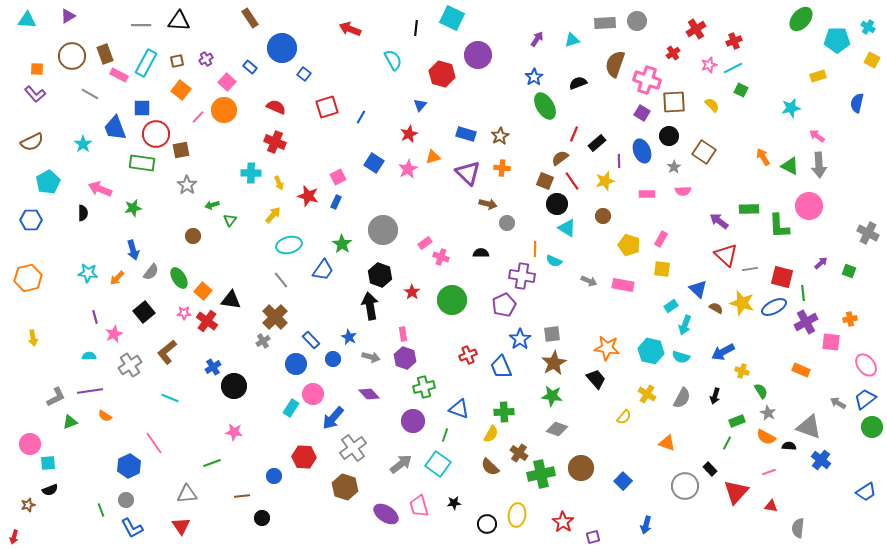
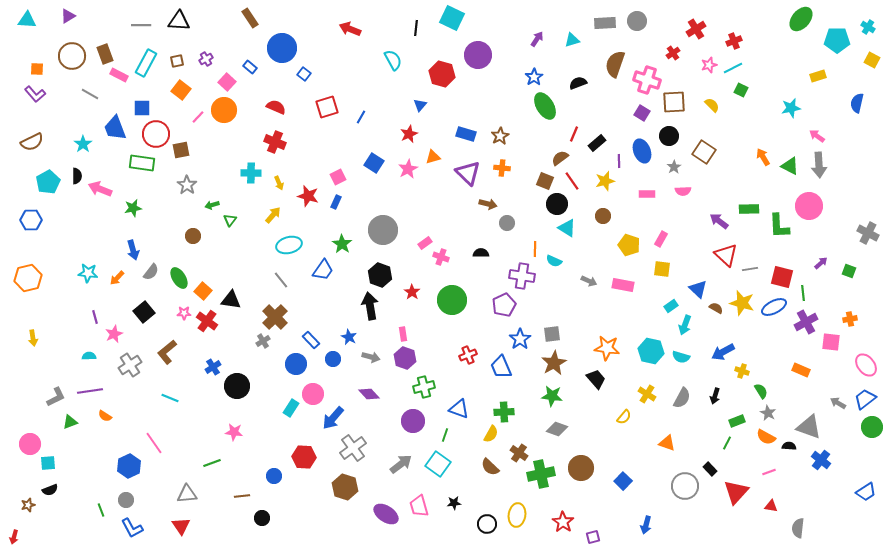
black semicircle at (83, 213): moved 6 px left, 37 px up
black circle at (234, 386): moved 3 px right
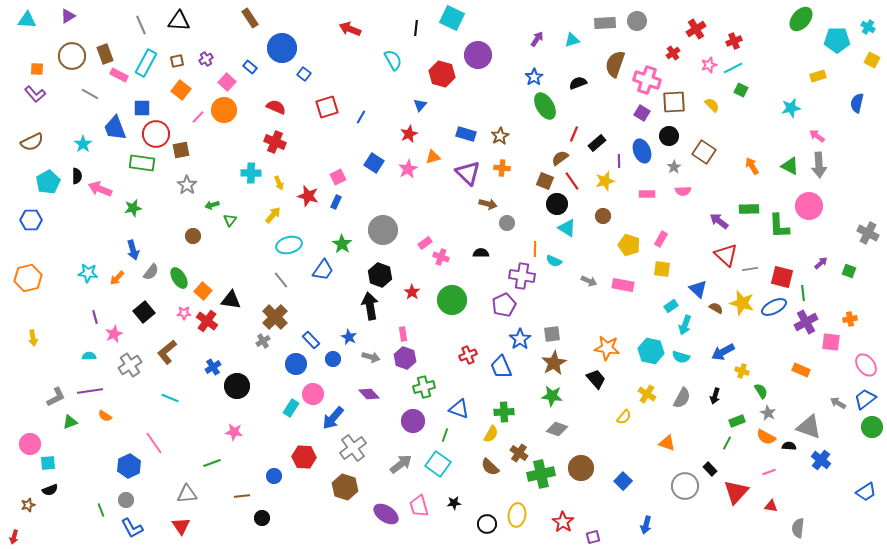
gray line at (141, 25): rotated 66 degrees clockwise
orange arrow at (763, 157): moved 11 px left, 9 px down
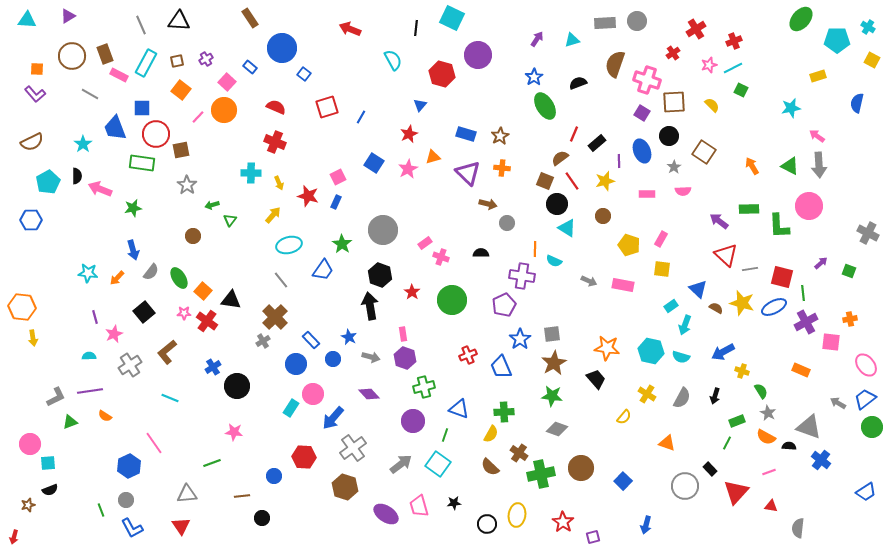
orange hexagon at (28, 278): moved 6 px left, 29 px down; rotated 20 degrees clockwise
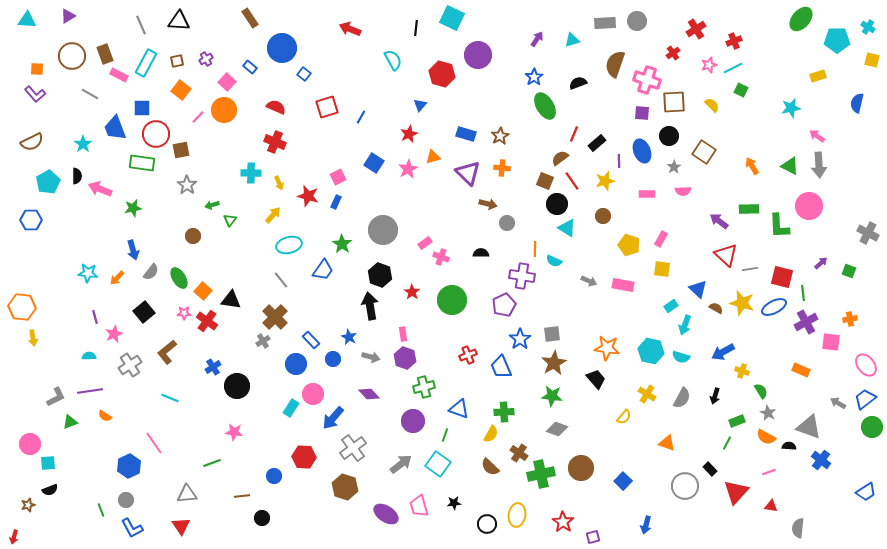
yellow square at (872, 60): rotated 14 degrees counterclockwise
purple square at (642, 113): rotated 28 degrees counterclockwise
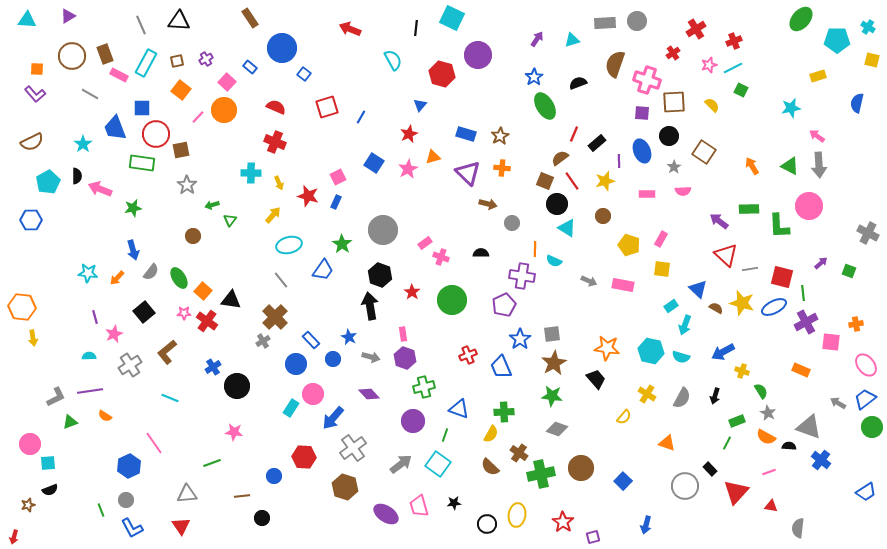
gray circle at (507, 223): moved 5 px right
orange cross at (850, 319): moved 6 px right, 5 px down
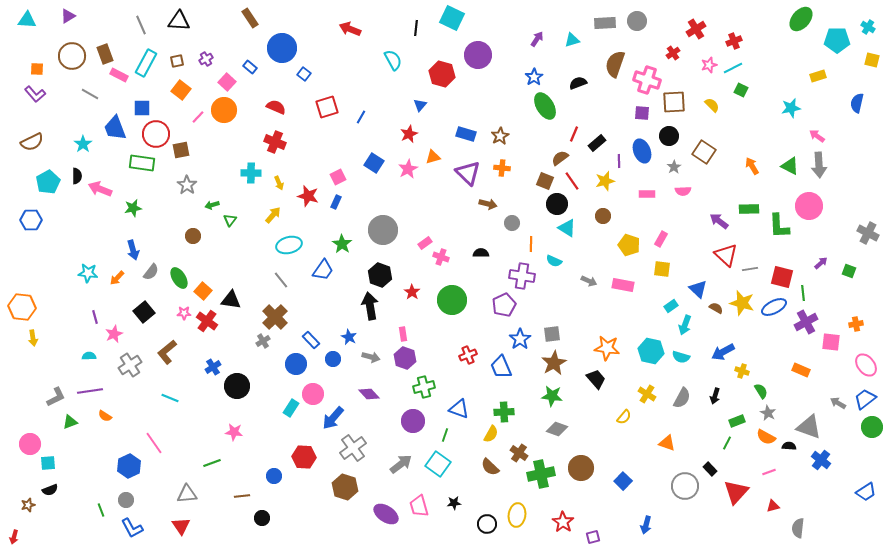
orange line at (535, 249): moved 4 px left, 5 px up
red triangle at (771, 506): moved 2 px right; rotated 24 degrees counterclockwise
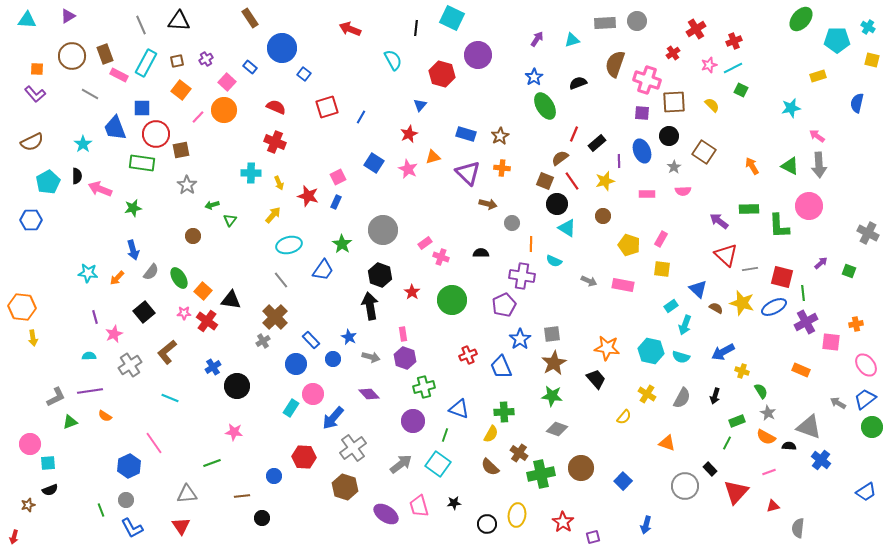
pink star at (408, 169): rotated 18 degrees counterclockwise
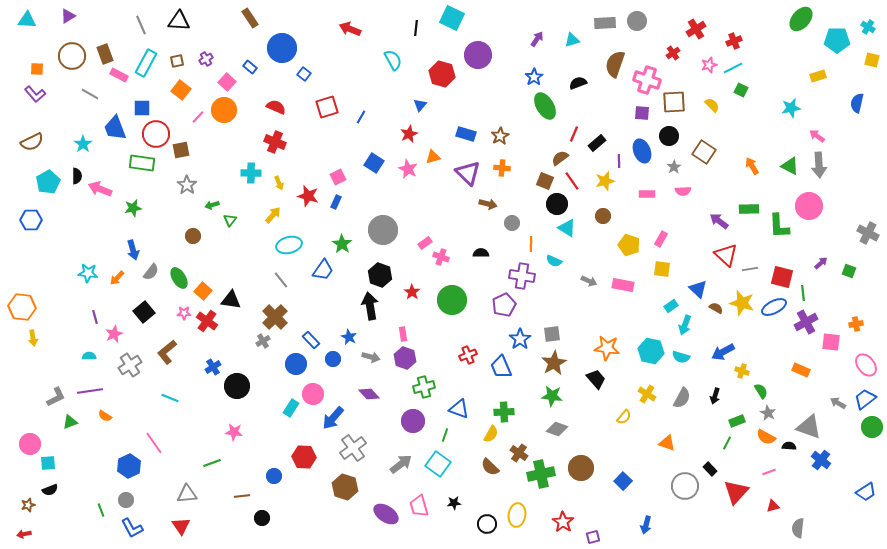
red arrow at (14, 537): moved 10 px right, 3 px up; rotated 64 degrees clockwise
